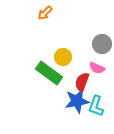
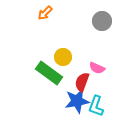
gray circle: moved 23 px up
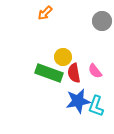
pink semicircle: moved 2 px left, 3 px down; rotated 28 degrees clockwise
green rectangle: rotated 16 degrees counterclockwise
red semicircle: moved 8 px left, 9 px up; rotated 30 degrees counterclockwise
blue star: moved 1 px right
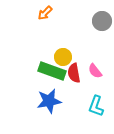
green rectangle: moved 3 px right, 2 px up
blue star: moved 29 px left
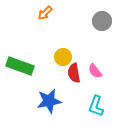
green rectangle: moved 32 px left, 5 px up
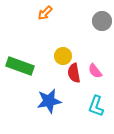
yellow circle: moved 1 px up
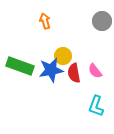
orange arrow: moved 8 px down; rotated 119 degrees clockwise
blue star: moved 2 px right, 31 px up
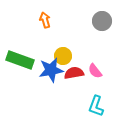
orange arrow: moved 1 px up
green rectangle: moved 6 px up
red semicircle: rotated 90 degrees clockwise
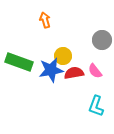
gray circle: moved 19 px down
green rectangle: moved 1 px left, 2 px down
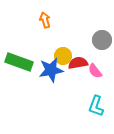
red semicircle: moved 4 px right, 10 px up
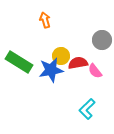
yellow circle: moved 2 px left
green rectangle: rotated 12 degrees clockwise
cyan L-shape: moved 9 px left, 3 px down; rotated 25 degrees clockwise
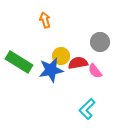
gray circle: moved 2 px left, 2 px down
